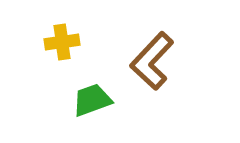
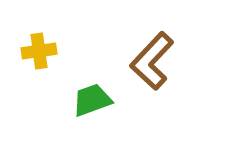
yellow cross: moved 23 px left, 9 px down
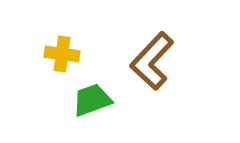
yellow cross: moved 23 px right, 3 px down; rotated 16 degrees clockwise
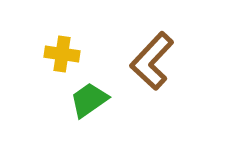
green trapezoid: moved 3 px left; rotated 15 degrees counterclockwise
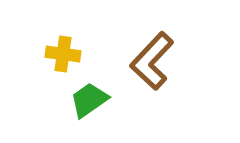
yellow cross: moved 1 px right
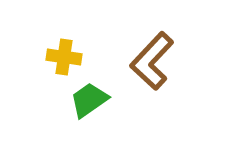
yellow cross: moved 1 px right, 3 px down
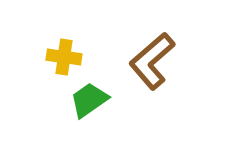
brown L-shape: rotated 6 degrees clockwise
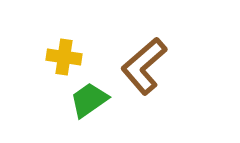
brown L-shape: moved 8 px left, 5 px down
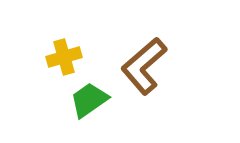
yellow cross: rotated 24 degrees counterclockwise
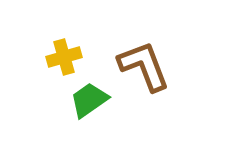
brown L-shape: rotated 110 degrees clockwise
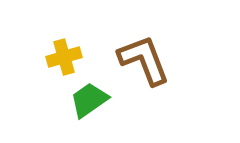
brown L-shape: moved 6 px up
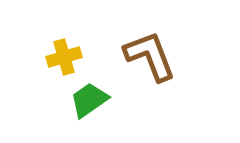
brown L-shape: moved 6 px right, 4 px up
